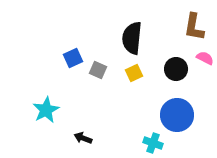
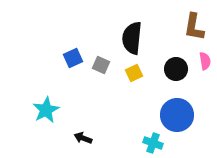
pink semicircle: moved 3 px down; rotated 54 degrees clockwise
gray square: moved 3 px right, 5 px up
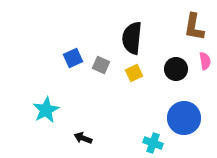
blue circle: moved 7 px right, 3 px down
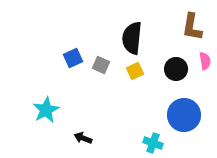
brown L-shape: moved 2 px left
yellow square: moved 1 px right, 2 px up
blue circle: moved 3 px up
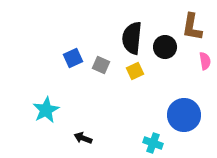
black circle: moved 11 px left, 22 px up
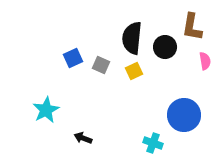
yellow square: moved 1 px left
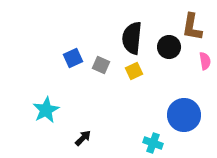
black circle: moved 4 px right
black arrow: rotated 114 degrees clockwise
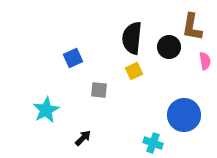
gray square: moved 2 px left, 25 px down; rotated 18 degrees counterclockwise
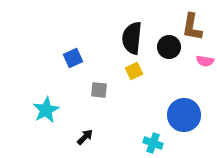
pink semicircle: rotated 108 degrees clockwise
black arrow: moved 2 px right, 1 px up
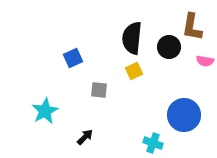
cyan star: moved 1 px left, 1 px down
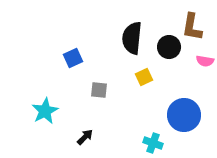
yellow square: moved 10 px right, 6 px down
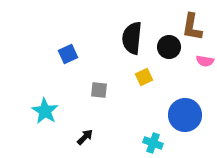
blue square: moved 5 px left, 4 px up
cyan star: rotated 12 degrees counterclockwise
blue circle: moved 1 px right
